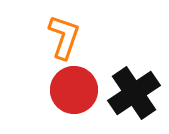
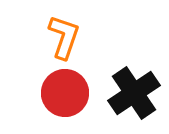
red circle: moved 9 px left, 3 px down
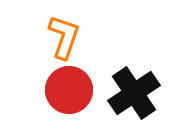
red circle: moved 4 px right, 3 px up
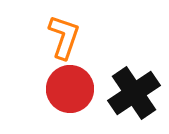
red circle: moved 1 px right, 1 px up
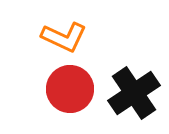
orange L-shape: rotated 96 degrees clockwise
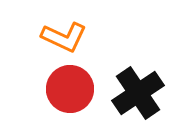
black cross: moved 4 px right
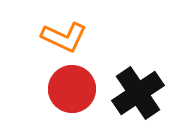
red circle: moved 2 px right
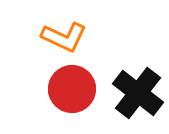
black cross: rotated 18 degrees counterclockwise
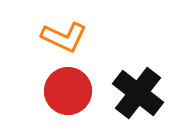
red circle: moved 4 px left, 2 px down
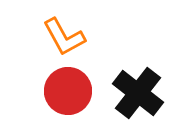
orange L-shape: rotated 36 degrees clockwise
